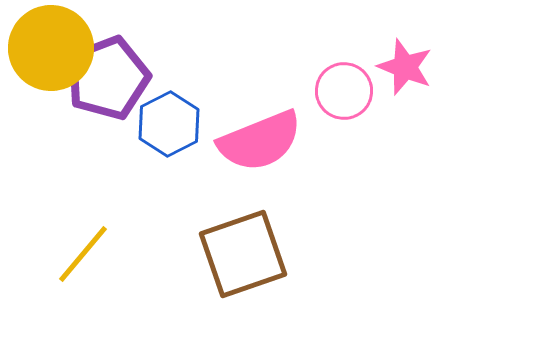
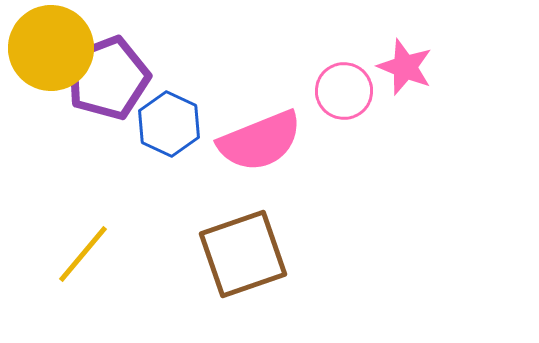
blue hexagon: rotated 8 degrees counterclockwise
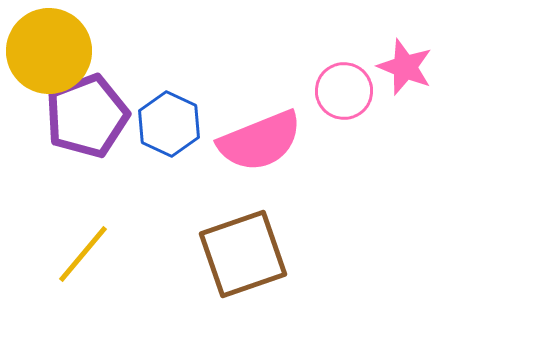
yellow circle: moved 2 px left, 3 px down
purple pentagon: moved 21 px left, 38 px down
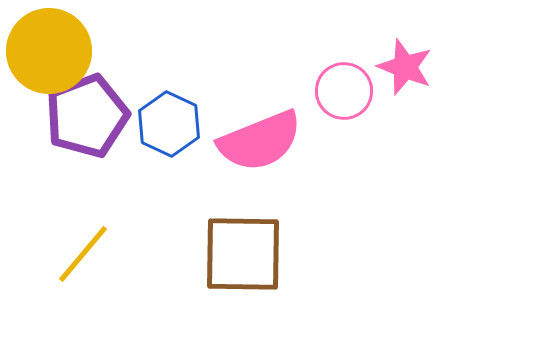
brown square: rotated 20 degrees clockwise
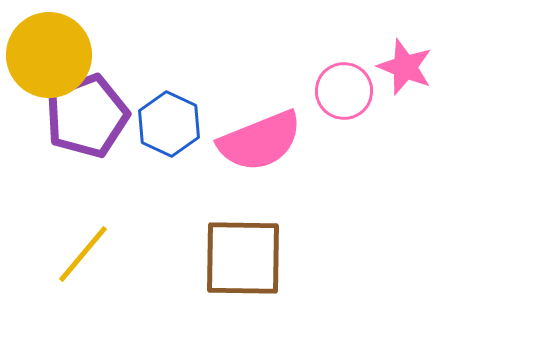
yellow circle: moved 4 px down
brown square: moved 4 px down
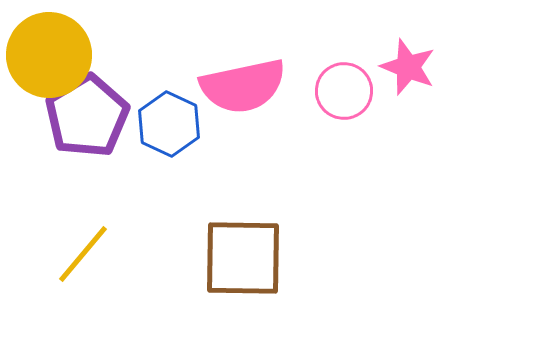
pink star: moved 3 px right
purple pentagon: rotated 10 degrees counterclockwise
pink semicircle: moved 17 px left, 55 px up; rotated 10 degrees clockwise
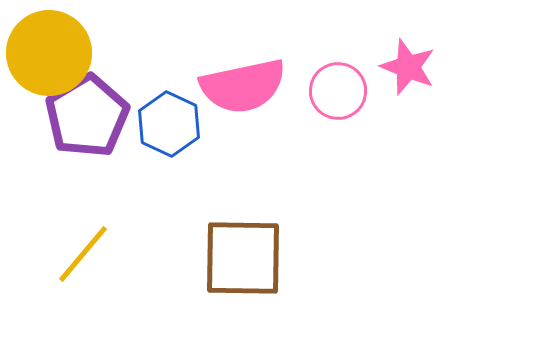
yellow circle: moved 2 px up
pink circle: moved 6 px left
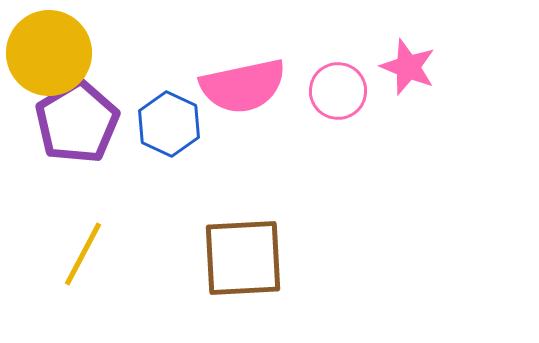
purple pentagon: moved 10 px left, 6 px down
yellow line: rotated 12 degrees counterclockwise
brown square: rotated 4 degrees counterclockwise
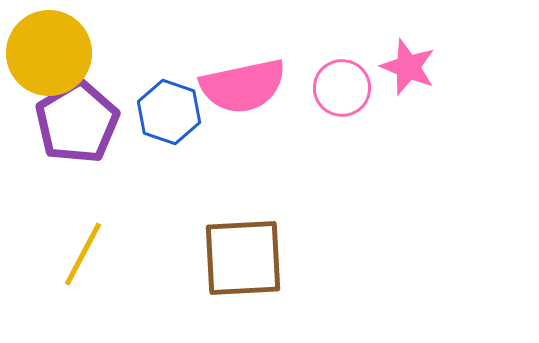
pink circle: moved 4 px right, 3 px up
blue hexagon: moved 12 px up; rotated 6 degrees counterclockwise
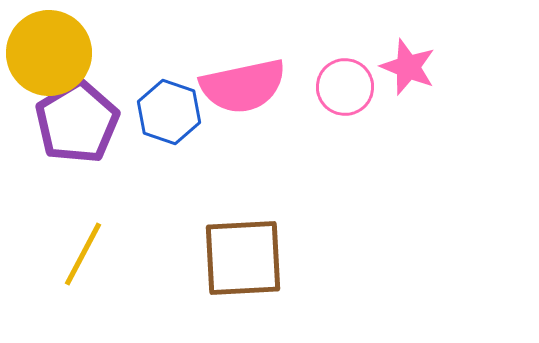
pink circle: moved 3 px right, 1 px up
